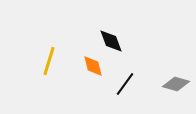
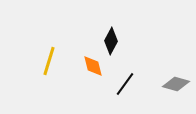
black diamond: rotated 48 degrees clockwise
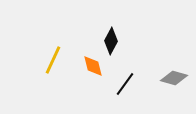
yellow line: moved 4 px right, 1 px up; rotated 8 degrees clockwise
gray diamond: moved 2 px left, 6 px up
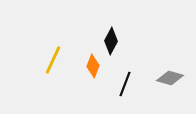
orange diamond: rotated 35 degrees clockwise
gray diamond: moved 4 px left
black line: rotated 15 degrees counterclockwise
